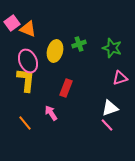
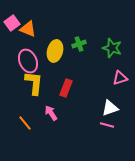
yellow L-shape: moved 8 px right, 3 px down
pink line: rotated 32 degrees counterclockwise
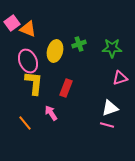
green star: rotated 18 degrees counterclockwise
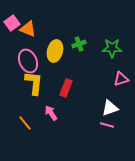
pink triangle: moved 1 px right, 1 px down
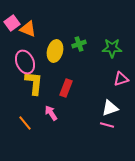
pink ellipse: moved 3 px left, 1 px down
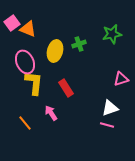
green star: moved 14 px up; rotated 12 degrees counterclockwise
red rectangle: rotated 54 degrees counterclockwise
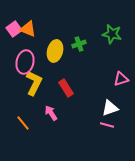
pink square: moved 2 px right, 6 px down
green star: rotated 24 degrees clockwise
pink ellipse: rotated 35 degrees clockwise
yellow L-shape: rotated 20 degrees clockwise
orange line: moved 2 px left
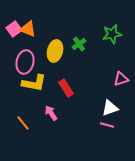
green star: rotated 24 degrees counterclockwise
green cross: rotated 16 degrees counterclockwise
yellow L-shape: rotated 75 degrees clockwise
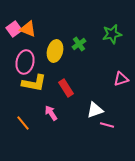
white triangle: moved 15 px left, 2 px down
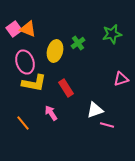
green cross: moved 1 px left, 1 px up
pink ellipse: rotated 30 degrees counterclockwise
